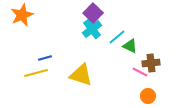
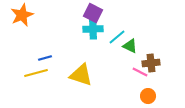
purple square: rotated 18 degrees counterclockwise
cyan cross: moved 1 px right; rotated 36 degrees clockwise
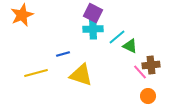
blue line: moved 18 px right, 4 px up
brown cross: moved 2 px down
pink line: rotated 21 degrees clockwise
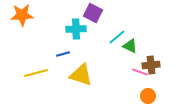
orange star: rotated 20 degrees clockwise
cyan cross: moved 17 px left
pink line: rotated 28 degrees counterclockwise
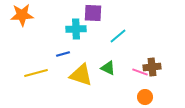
purple square: rotated 24 degrees counterclockwise
cyan line: moved 1 px right, 1 px up
green triangle: moved 22 px left, 22 px down
brown cross: moved 1 px right, 2 px down
orange circle: moved 3 px left, 1 px down
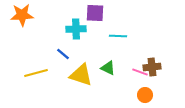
purple square: moved 2 px right
cyan line: rotated 42 degrees clockwise
blue line: rotated 56 degrees clockwise
orange circle: moved 2 px up
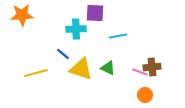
cyan line: rotated 12 degrees counterclockwise
yellow triangle: moved 6 px up
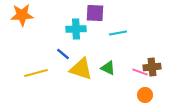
cyan line: moved 3 px up
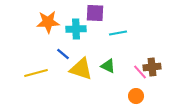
orange star: moved 26 px right, 7 px down
green triangle: moved 2 px up
pink line: rotated 28 degrees clockwise
orange circle: moved 9 px left, 1 px down
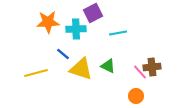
purple square: moved 2 px left; rotated 30 degrees counterclockwise
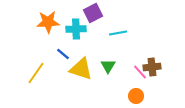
green triangle: rotated 35 degrees clockwise
yellow line: rotated 40 degrees counterclockwise
